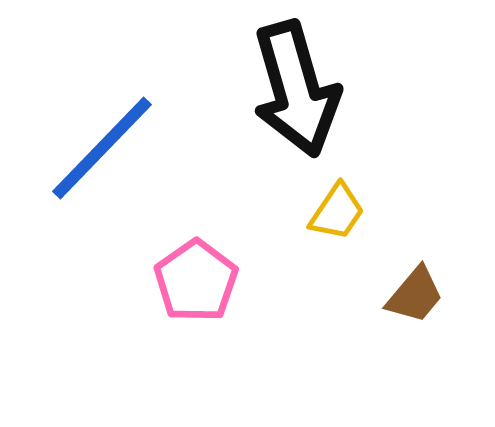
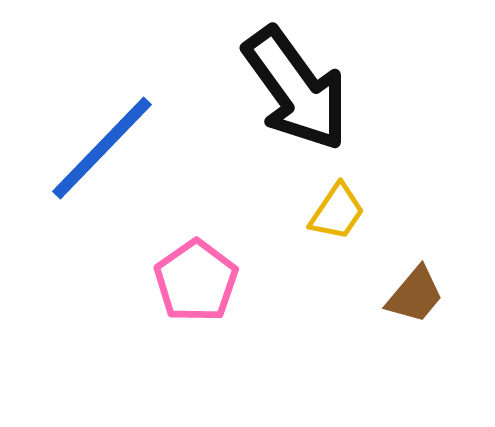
black arrow: rotated 20 degrees counterclockwise
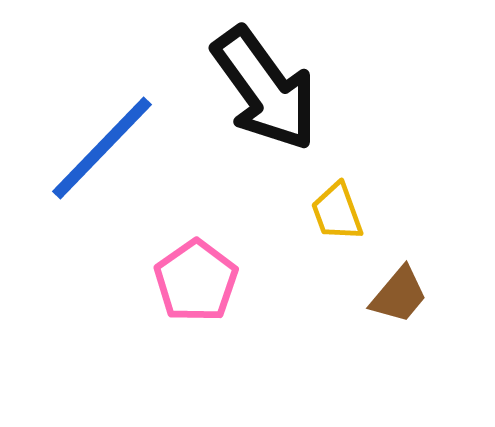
black arrow: moved 31 px left
yellow trapezoid: rotated 126 degrees clockwise
brown trapezoid: moved 16 px left
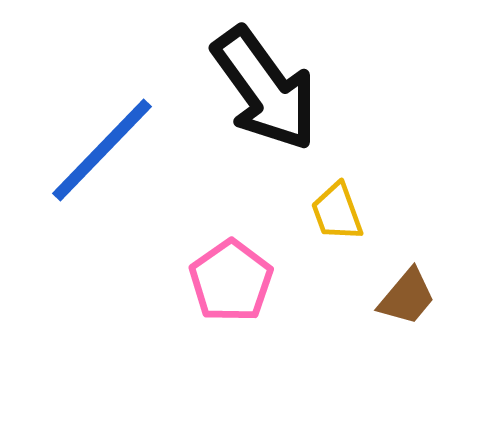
blue line: moved 2 px down
pink pentagon: moved 35 px right
brown trapezoid: moved 8 px right, 2 px down
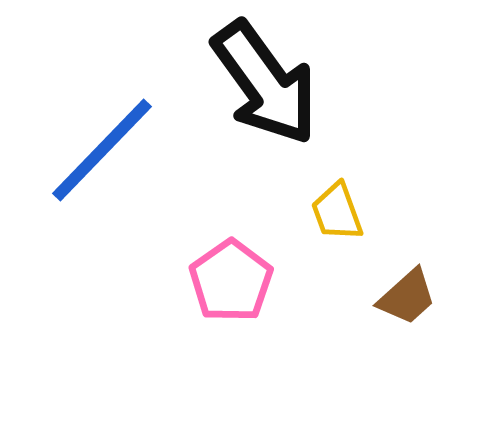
black arrow: moved 6 px up
brown trapezoid: rotated 8 degrees clockwise
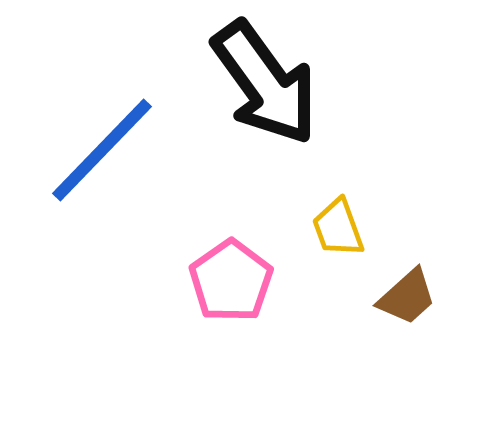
yellow trapezoid: moved 1 px right, 16 px down
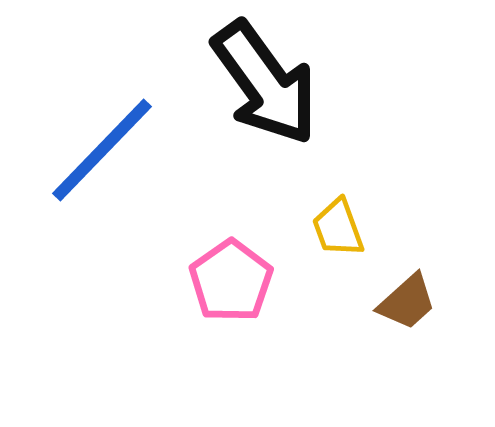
brown trapezoid: moved 5 px down
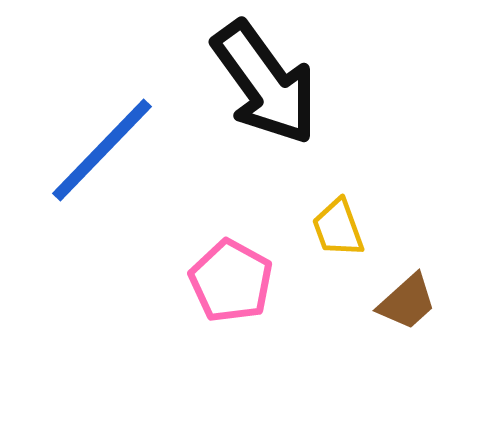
pink pentagon: rotated 8 degrees counterclockwise
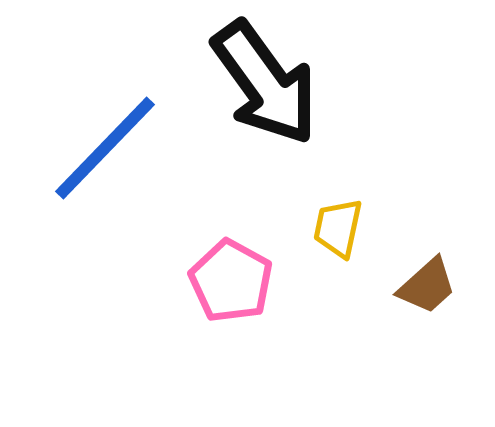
blue line: moved 3 px right, 2 px up
yellow trapezoid: rotated 32 degrees clockwise
brown trapezoid: moved 20 px right, 16 px up
